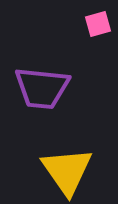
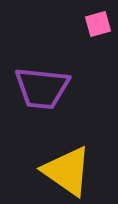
yellow triangle: rotated 20 degrees counterclockwise
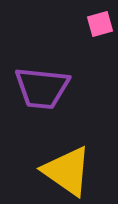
pink square: moved 2 px right
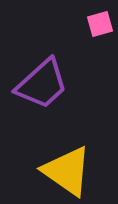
purple trapezoid: moved 4 px up; rotated 48 degrees counterclockwise
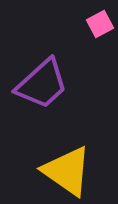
pink square: rotated 12 degrees counterclockwise
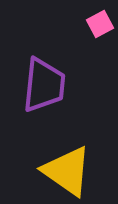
purple trapezoid: moved 2 px right, 1 px down; rotated 42 degrees counterclockwise
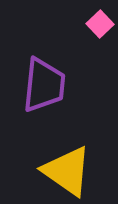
pink square: rotated 16 degrees counterclockwise
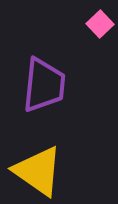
yellow triangle: moved 29 px left
